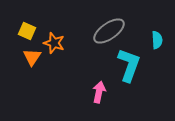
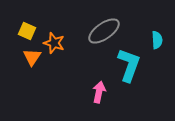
gray ellipse: moved 5 px left
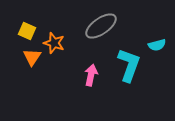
gray ellipse: moved 3 px left, 5 px up
cyan semicircle: moved 5 px down; rotated 78 degrees clockwise
pink arrow: moved 8 px left, 17 px up
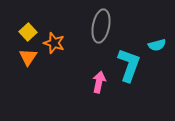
gray ellipse: rotated 44 degrees counterclockwise
yellow square: moved 1 px right, 1 px down; rotated 24 degrees clockwise
orange triangle: moved 4 px left
pink arrow: moved 8 px right, 7 px down
